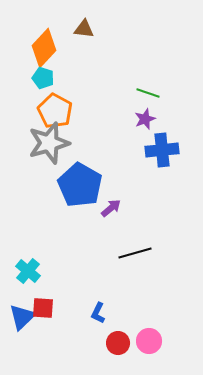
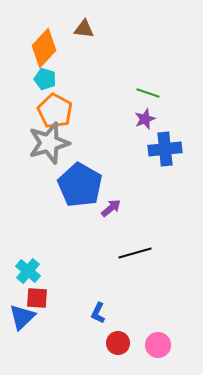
cyan pentagon: moved 2 px right, 1 px down
blue cross: moved 3 px right, 1 px up
red square: moved 6 px left, 10 px up
pink circle: moved 9 px right, 4 px down
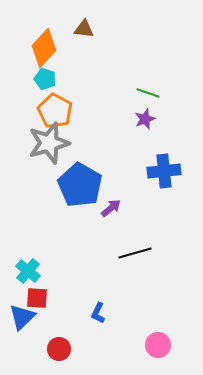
blue cross: moved 1 px left, 22 px down
red circle: moved 59 px left, 6 px down
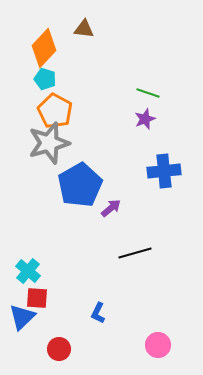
blue pentagon: rotated 12 degrees clockwise
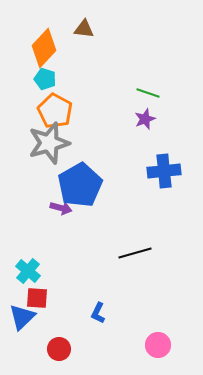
purple arrow: moved 50 px left; rotated 55 degrees clockwise
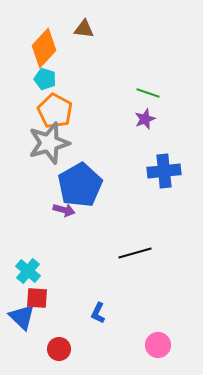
purple arrow: moved 3 px right, 2 px down
blue triangle: rotated 32 degrees counterclockwise
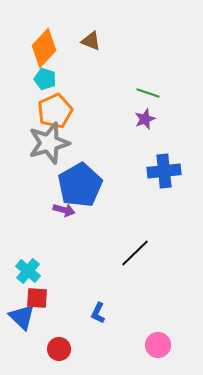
brown triangle: moved 7 px right, 12 px down; rotated 15 degrees clockwise
orange pentagon: rotated 20 degrees clockwise
black line: rotated 28 degrees counterclockwise
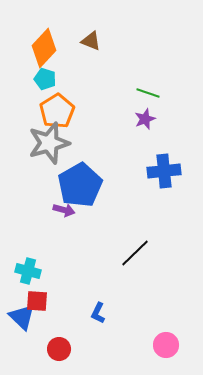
orange pentagon: moved 2 px right; rotated 8 degrees counterclockwise
cyan cross: rotated 25 degrees counterclockwise
red square: moved 3 px down
pink circle: moved 8 px right
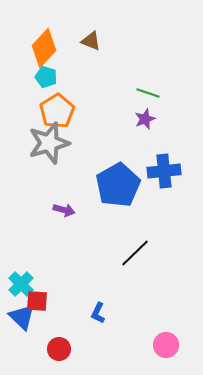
cyan pentagon: moved 1 px right, 2 px up
blue pentagon: moved 38 px right
cyan cross: moved 7 px left, 13 px down; rotated 30 degrees clockwise
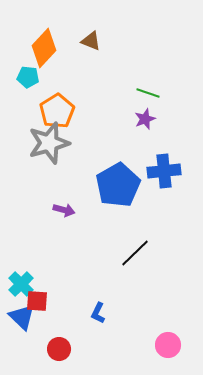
cyan pentagon: moved 18 px left; rotated 10 degrees counterclockwise
pink circle: moved 2 px right
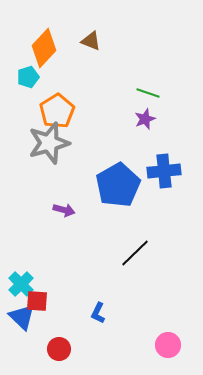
cyan pentagon: rotated 25 degrees counterclockwise
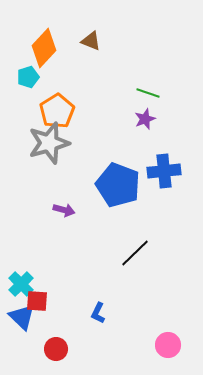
blue pentagon: rotated 21 degrees counterclockwise
red circle: moved 3 px left
